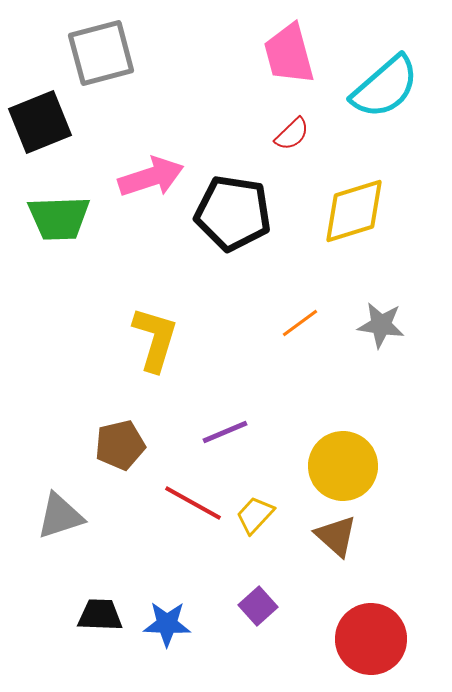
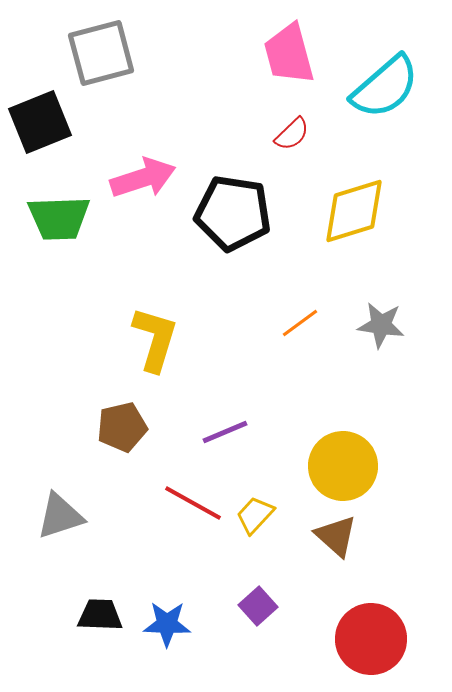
pink arrow: moved 8 px left, 1 px down
brown pentagon: moved 2 px right, 18 px up
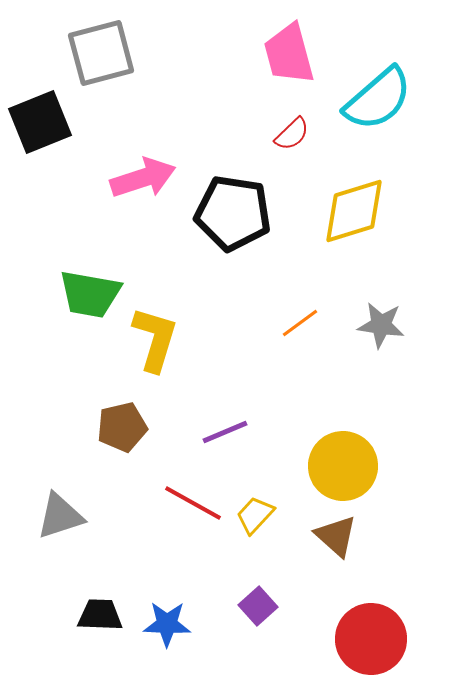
cyan semicircle: moved 7 px left, 12 px down
green trapezoid: moved 31 px right, 76 px down; rotated 12 degrees clockwise
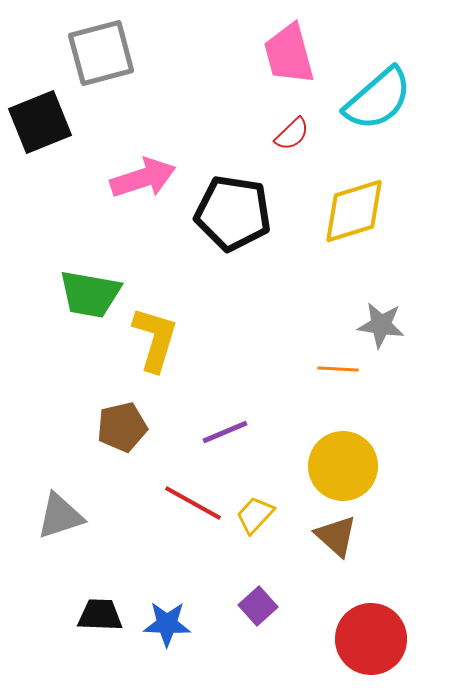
orange line: moved 38 px right, 46 px down; rotated 39 degrees clockwise
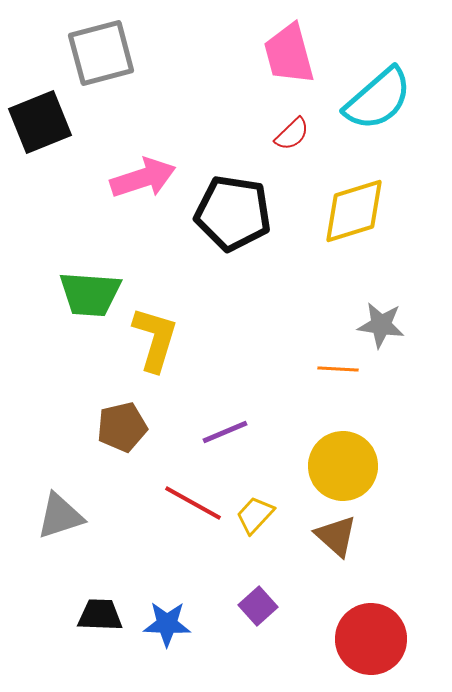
green trapezoid: rotated 6 degrees counterclockwise
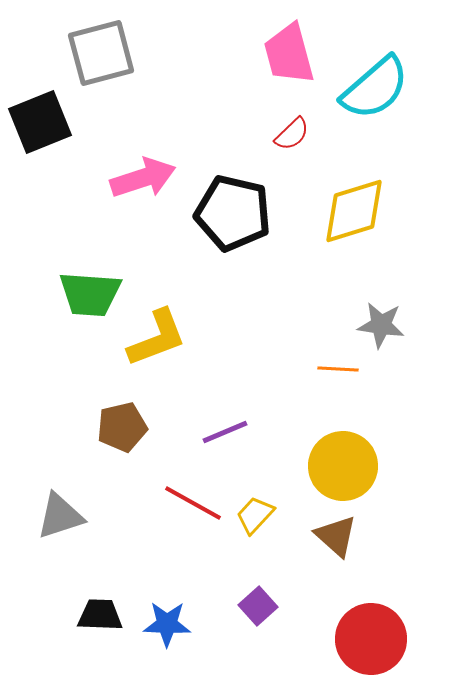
cyan semicircle: moved 3 px left, 11 px up
black pentagon: rotated 4 degrees clockwise
yellow L-shape: moved 2 px right, 1 px up; rotated 52 degrees clockwise
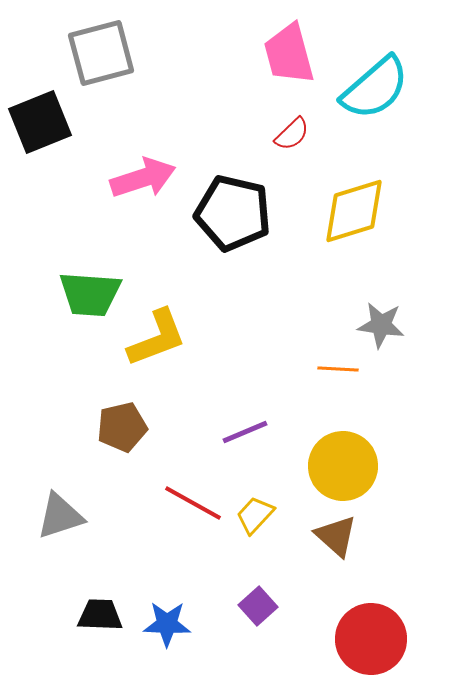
purple line: moved 20 px right
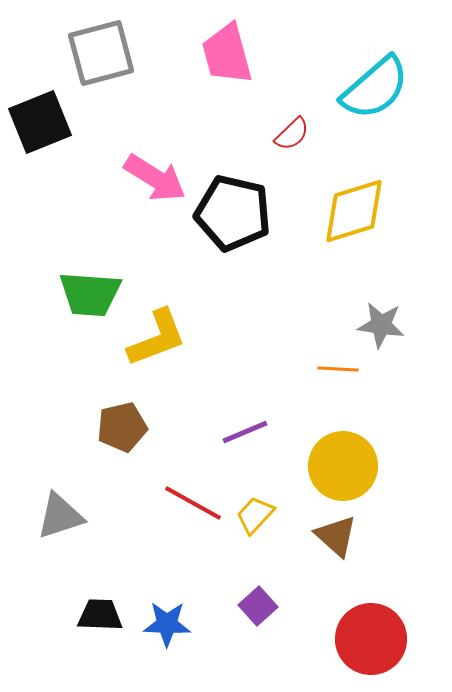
pink trapezoid: moved 62 px left
pink arrow: moved 12 px right; rotated 50 degrees clockwise
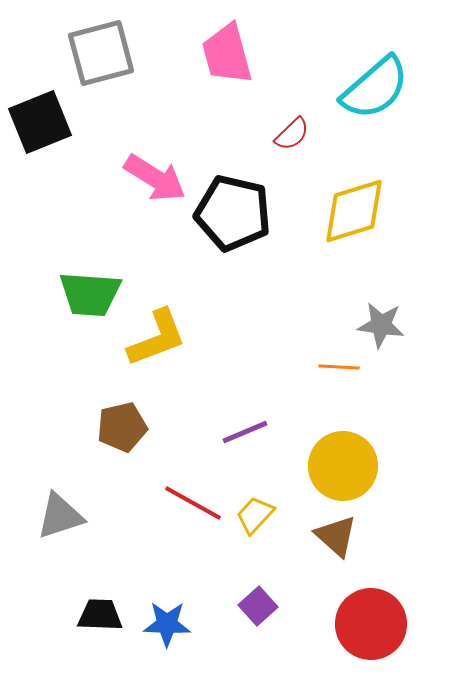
orange line: moved 1 px right, 2 px up
red circle: moved 15 px up
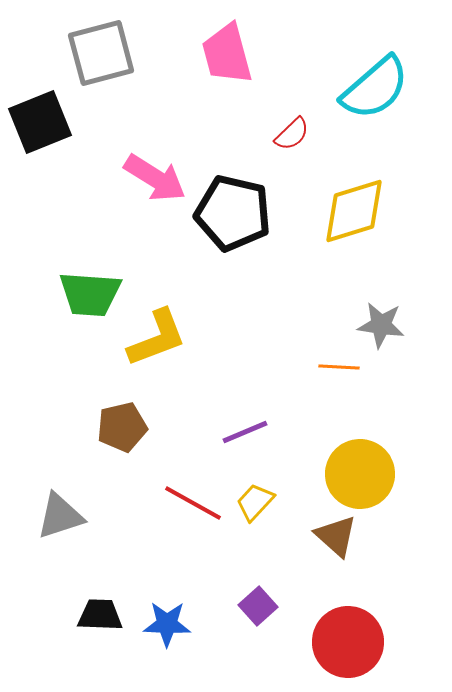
yellow circle: moved 17 px right, 8 px down
yellow trapezoid: moved 13 px up
red circle: moved 23 px left, 18 px down
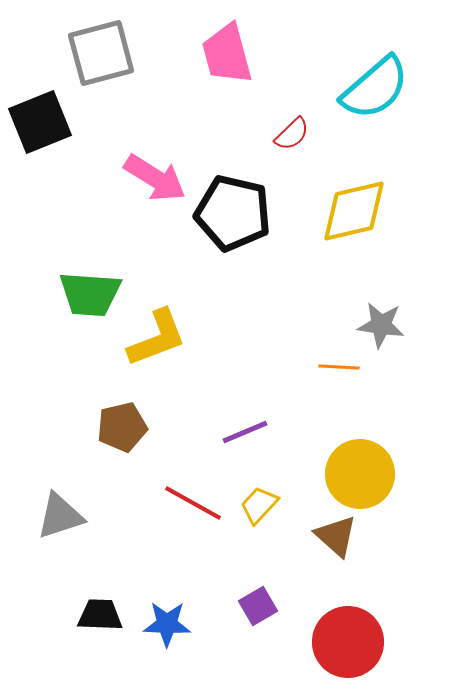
yellow diamond: rotated 4 degrees clockwise
yellow trapezoid: moved 4 px right, 3 px down
purple square: rotated 12 degrees clockwise
